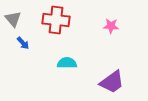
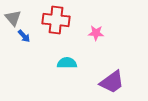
gray triangle: moved 1 px up
pink star: moved 15 px left, 7 px down
blue arrow: moved 1 px right, 7 px up
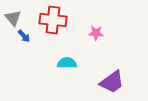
red cross: moved 3 px left
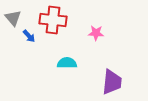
blue arrow: moved 5 px right
purple trapezoid: rotated 48 degrees counterclockwise
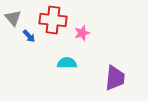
pink star: moved 14 px left; rotated 21 degrees counterclockwise
purple trapezoid: moved 3 px right, 4 px up
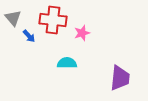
purple trapezoid: moved 5 px right
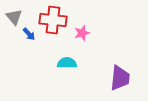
gray triangle: moved 1 px right, 1 px up
blue arrow: moved 2 px up
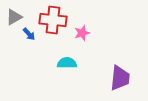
gray triangle: rotated 42 degrees clockwise
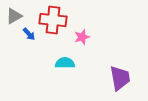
gray triangle: moved 1 px up
pink star: moved 4 px down
cyan semicircle: moved 2 px left
purple trapezoid: rotated 16 degrees counterclockwise
